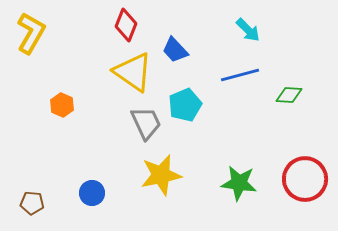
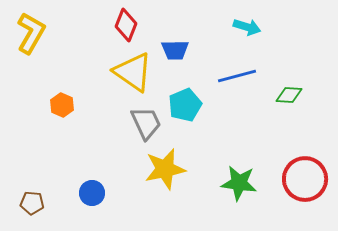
cyan arrow: moved 1 px left, 3 px up; rotated 28 degrees counterclockwise
blue trapezoid: rotated 48 degrees counterclockwise
blue line: moved 3 px left, 1 px down
yellow star: moved 4 px right, 6 px up
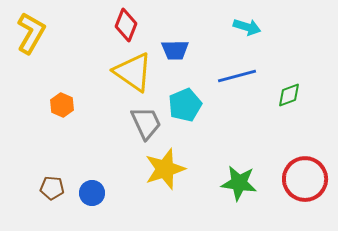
green diamond: rotated 24 degrees counterclockwise
yellow star: rotated 6 degrees counterclockwise
brown pentagon: moved 20 px right, 15 px up
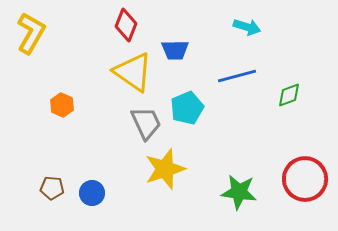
cyan pentagon: moved 2 px right, 3 px down
green star: moved 9 px down
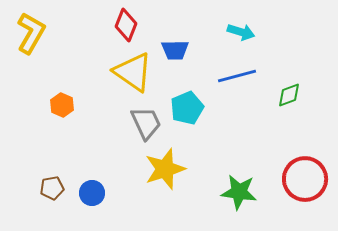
cyan arrow: moved 6 px left, 5 px down
brown pentagon: rotated 15 degrees counterclockwise
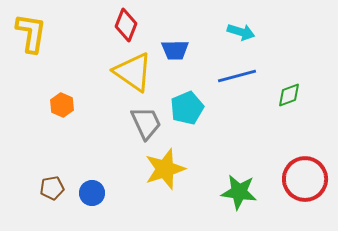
yellow L-shape: rotated 21 degrees counterclockwise
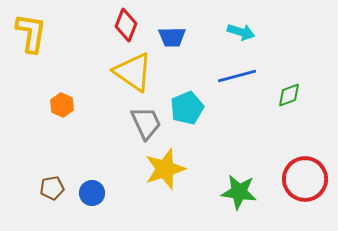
blue trapezoid: moved 3 px left, 13 px up
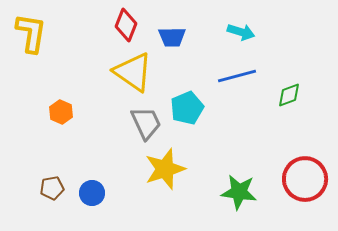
orange hexagon: moved 1 px left, 7 px down
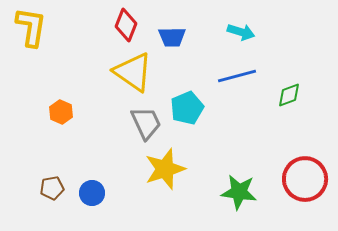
yellow L-shape: moved 6 px up
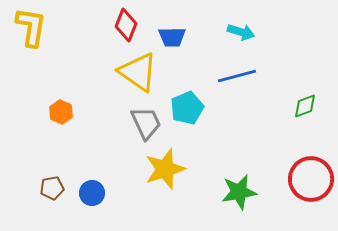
yellow triangle: moved 5 px right
green diamond: moved 16 px right, 11 px down
red circle: moved 6 px right
green star: rotated 18 degrees counterclockwise
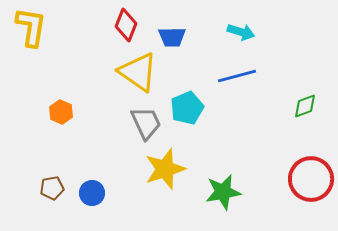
green star: moved 16 px left
